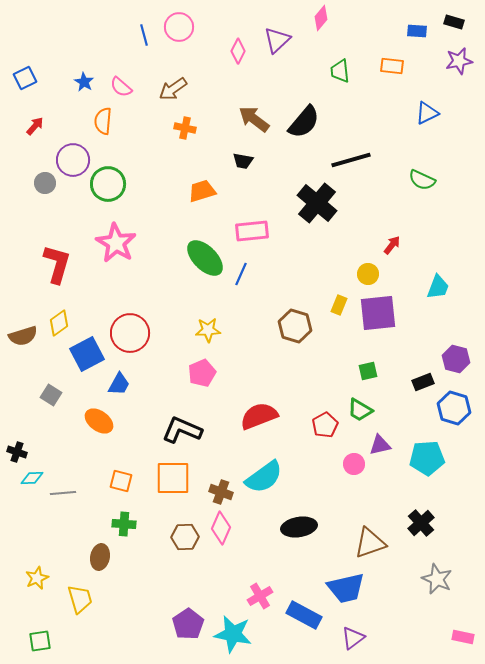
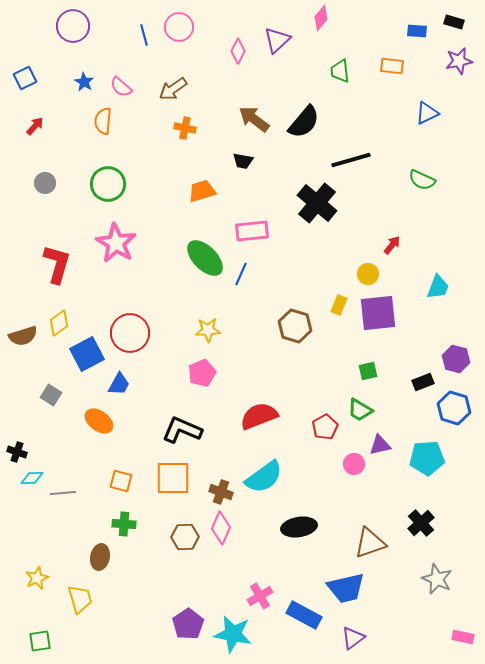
purple circle at (73, 160): moved 134 px up
red pentagon at (325, 425): moved 2 px down
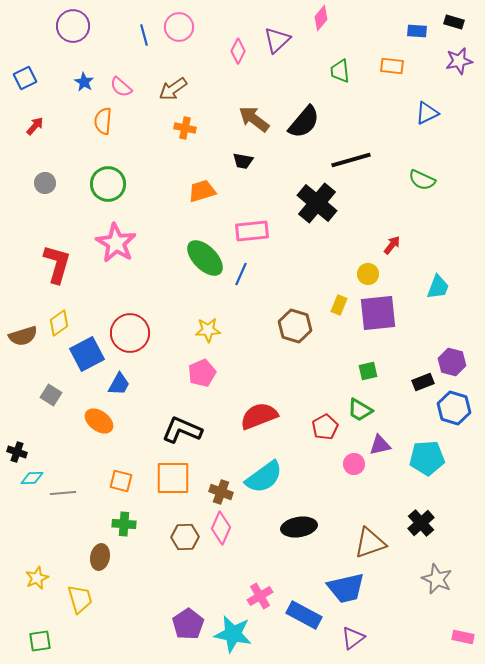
purple hexagon at (456, 359): moved 4 px left, 3 px down
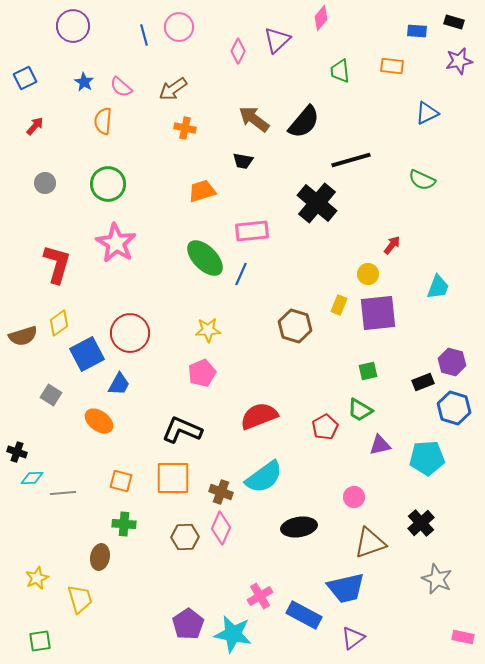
pink circle at (354, 464): moved 33 px down
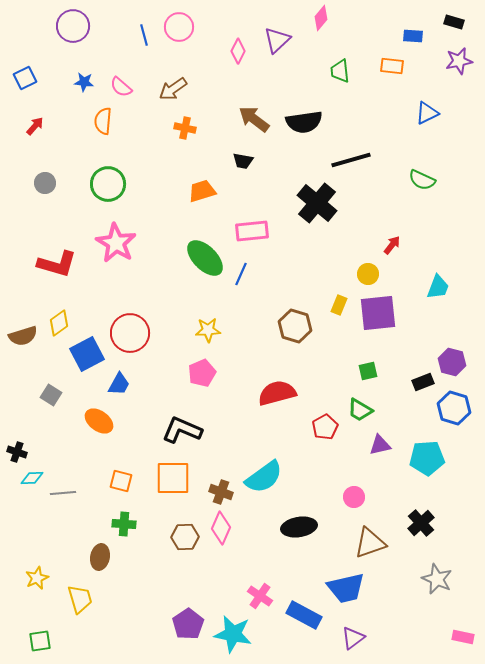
blue rectangle at (417, 31): moved 4 px left, 5 px down
blue star at (84, 82): rotated 24 degrees counterclockwise
black semicircle at (304, 122): rotated 42 degrees clockwise
red L-shape at (57, 264): rotated 90 degrees clockwise
red semicircle at (259, 416): moved 18 px right, 23 px up; rotated 6 degrees clockwise
pink cross at (260, 596): rotated 25 degrees counterclockwise
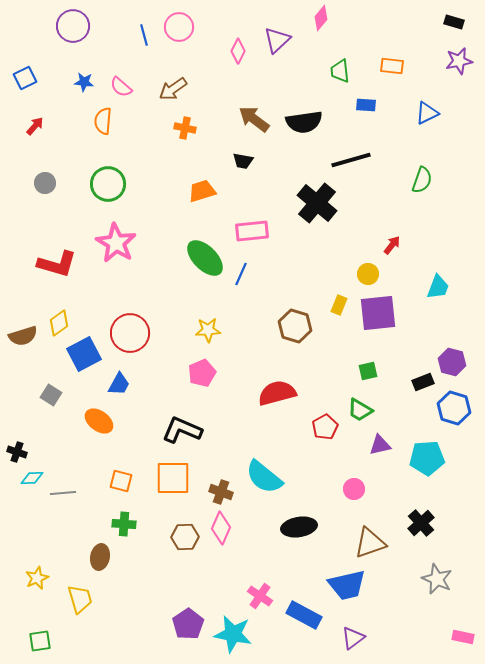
blue rectangle at (413, 36): moved 47 px left, 69 px down
green semicircle at (422, 180): rotated 96 degrees counterclockwise
blue square at (87, 354): moved 3 px left
cyan semicircle at (264, 477): rotated 75 degrees clockwise
pink circle at (354, 497): moved 8 px up
blue trapezoid at (346, 588): moved 1 px right, 3 px up
